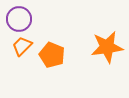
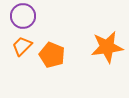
purple circle: moved 4 px right, 3 px up
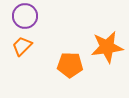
purple circle: moved 2 px right
orange pentagon: moved 18 px right, 10 px down; rotated 20 degrees counterclockwise
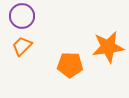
purple circle: moved 3 px left
orange star: moved 1 px right
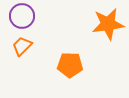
orange star: moved 23 px up
